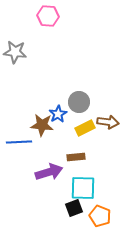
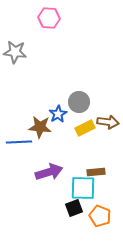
pink hexagon: moved 1 px right, 2 px down
brown star: moved 2 px left, 2 px down
brown rectangle: moved 20 px right, 15 px down
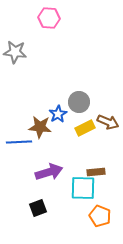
brown arrow: rotated 15 degrees clockwise
black square: moved 36 px left
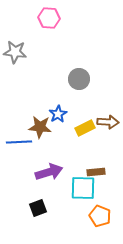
gray circle: moved 23 px up
brown arrow: rotated 20 degrees counterclockwise
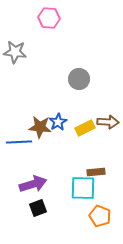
blue star: moved 8 px down
purple arrow: moved 16 px left, 12 px down
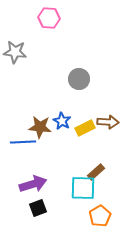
blue star: moved 4 px right, 1 px up; rotated 12 degrees counterclockwise
blue line: moved 4 px right
brown rectangle: rotated 36 degrees counterclockwise
orange pentagon: rotated 20 degrees clockwise
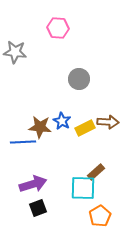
pink hexagon: moved 9 px right, 10 px down
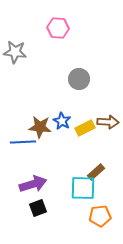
orange pentagon: rotated 25 degrees clockwise
